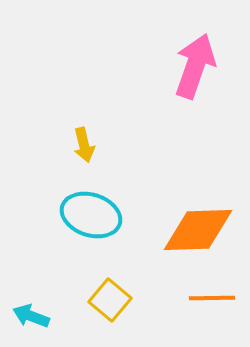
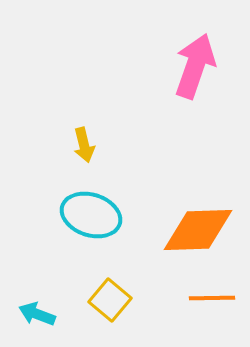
cyan arrow: moved 6 px right, 2 px up
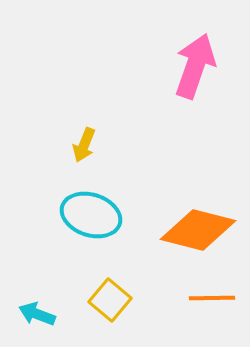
yellow arrow: rotated 36 degrees clockwise
orange diamond: rotated 16 degrees clockwise
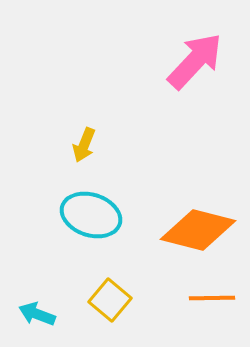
pink arrow: moved 5 px up; rotated 24 degrees clockwise
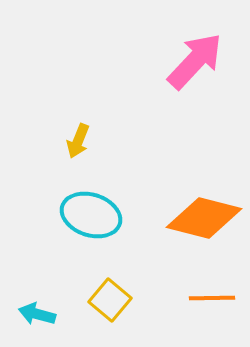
yellow arrow: moved 6 px left, 4 px up
orange diamond: moved 6 px right, 12 px up
cyan arrow: rotated 6 degrees counterclockwise
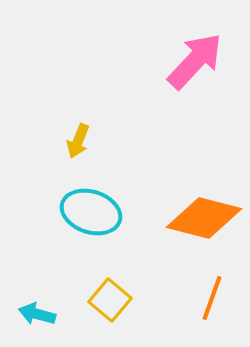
cyan ellipse: moved 3 px up
orange line: rotated 69 degrees counterclockwise
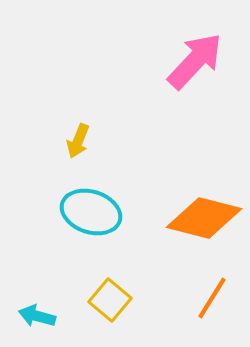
orange line: rotated 12 degrees clockwise
cyan arrow: moved 2 px down
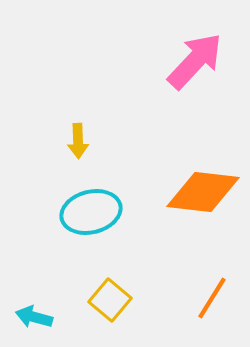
yellow arrow: rotated 24 degrees counterclockwise
cyan ellipse: rotated 32 degrees counterclockwise
orange diamond: moved 1 px left, 26 px up; rotated 8 degrees counterclockwise
cyan arrow: moved 3 px left, 1 px down
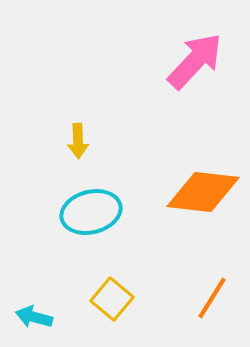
yellow square: moved 2 px right, 1 px up
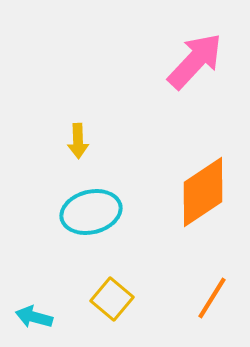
orange diamond: rotated 40 degrees counterclockwise
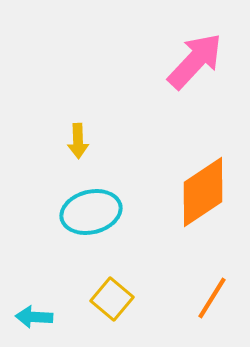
cyan arrow: rotated 12 degrees counterclockwise
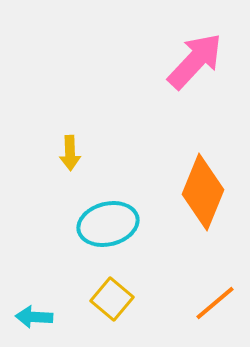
yellow arrow: moved 8 px left, 12 px down
orange diamond: rotated 34 degrees counterclockwise
cyan ellipse: moved 17 px right, 12 px down
orange line: moved 3 px right, 5 px down; rotated 18 degrees clockwise
